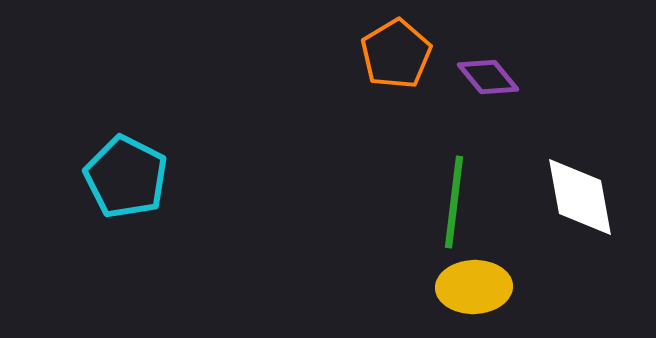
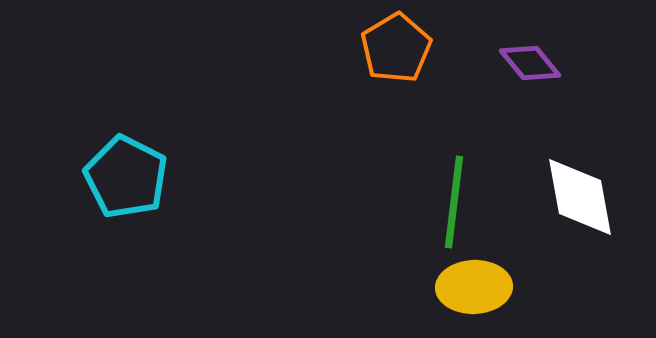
orange pentagon: moved 6 px up
purple diamond: moved 42 px right, 14 px up
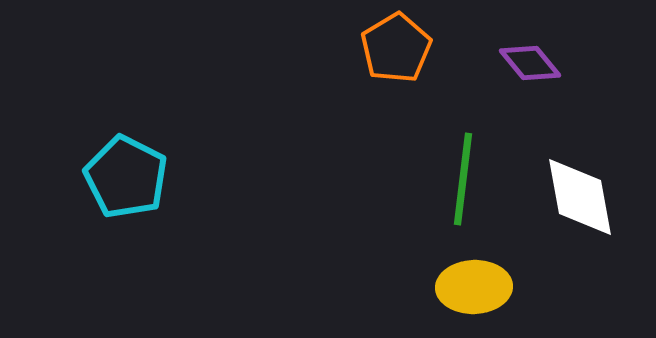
green line: moved 9 px right, 23 px up
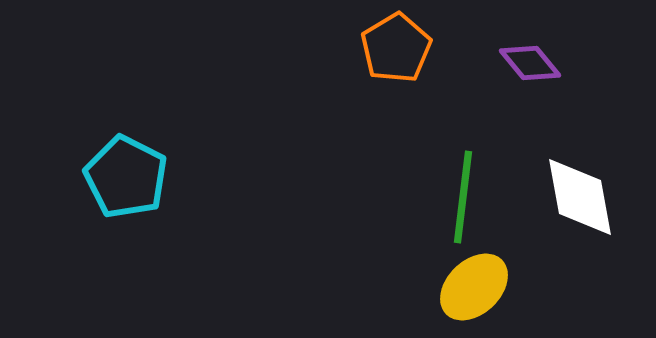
green line: moved 18 px down
yellow ellipse: rotated 42 degrees counterclockwise
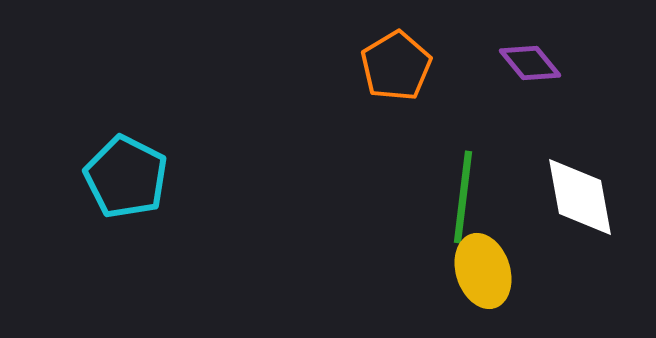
orange pentagon: moved 18 px down
yellow ellipse: moved 9 px right, 16 px up; rotated 64 degrees counterclockwise
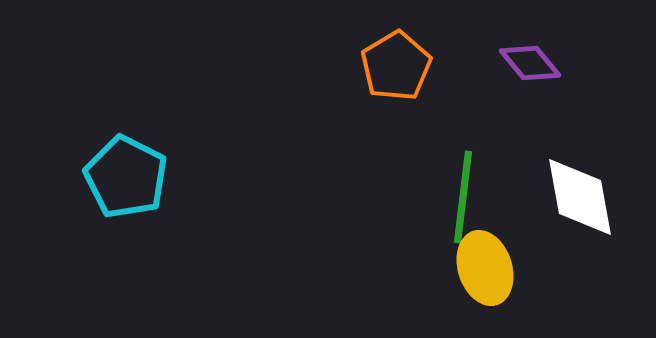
yellow ellipse: moved 2 px right, 3 px up
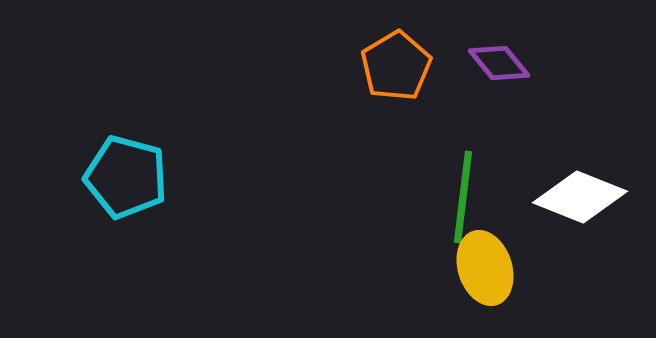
purple diamond: moved 31 px left
cyan pentagon: rotated 12 degrees counterclockwise
white diamond: rotated 58 degrees counterclockwise
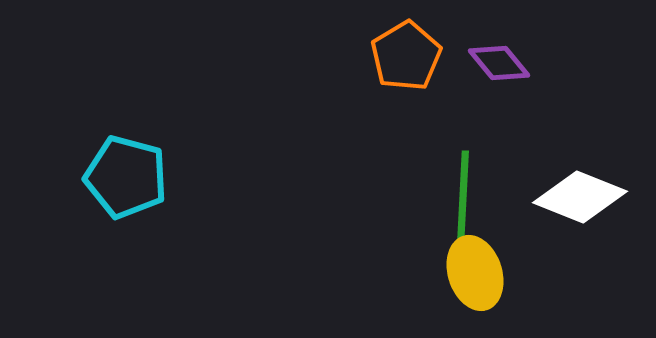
orange pentagon: moved 10 px right, 10 px up
green line: rotated 4 degrees counterclockwise
yellow ellipse: moved 10 px left, 5 px down
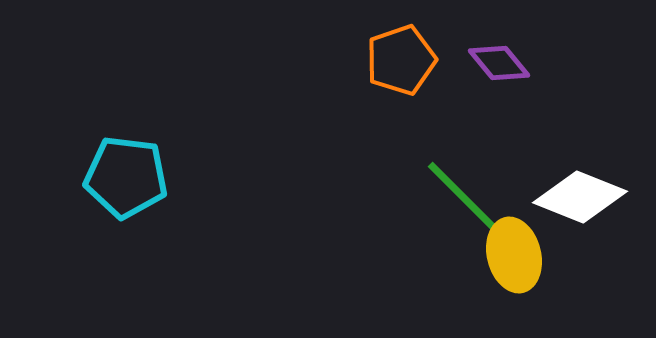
orange pentagon: moved 5 px left, 4 px down; rotated 12 degrees clockwise
cyan pentagon: rotated 8 degrees counterclockwise
green line: rotated 48 degrees counterclockwise
yellow ellipse: moved 39 px right, 18 px up; rotated 4 degrees clockwise
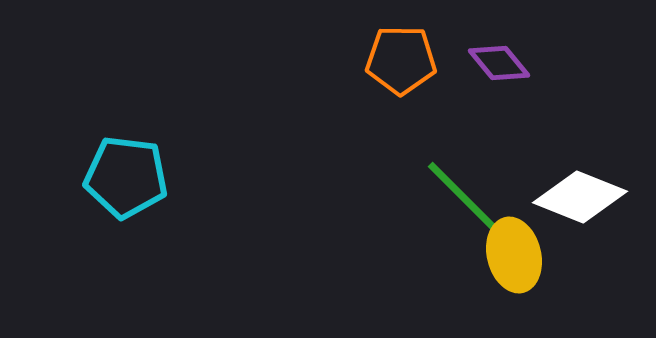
orange pentagon: rotated 20 degrees clockwise
